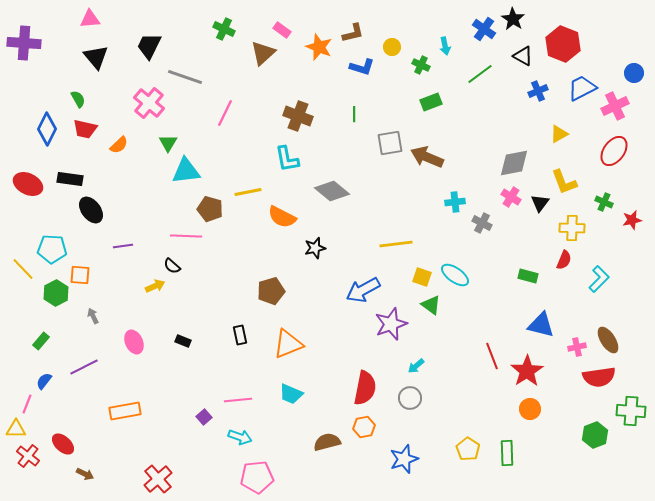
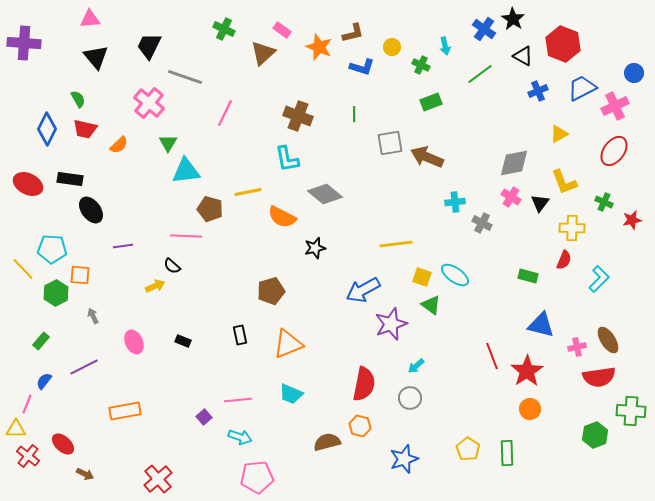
gray diamond at (332, 191): moved 7 px left, 3 px down
red semicircle at (365, 388): moved 1 px left, 4 px up
orange hexagon at (364, 427): moved 4 px left, 1 px up; rotated 25 degrees clockwise
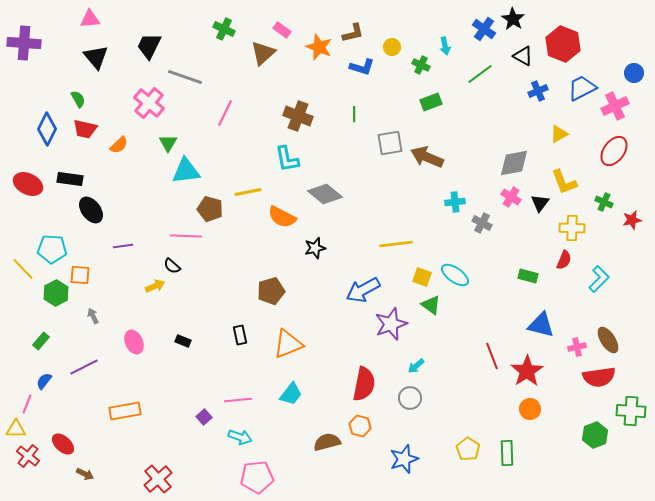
cyan trapezoid at (291, 394): rotated 75 degrees counterclockwise
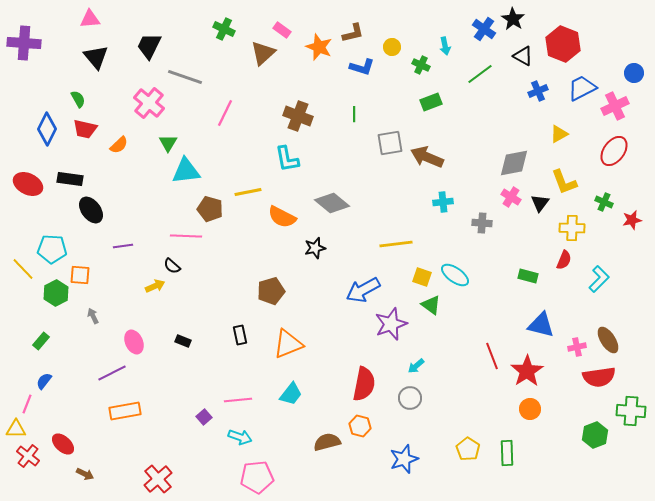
gray diamond at (325, 194): moved 7 px right, 9 px down
cyan cross at (455, 202): moved 12 px left
gray cross at (482, 223): rotated 24 degrees counterclockwise
purple line at (84, 367): moved 28 px right, 6 px down
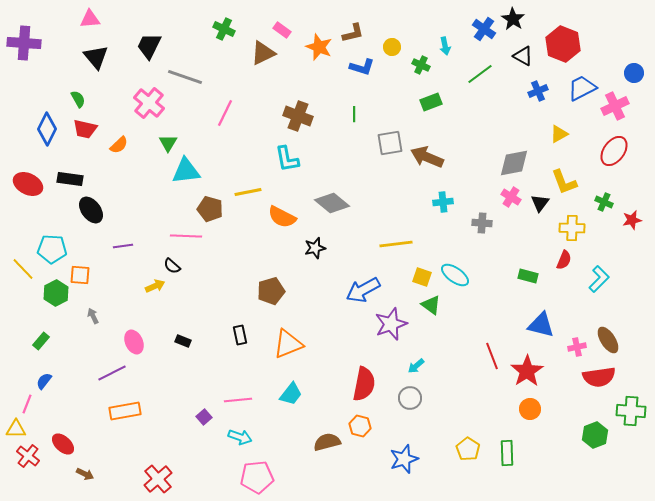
brown triangle at (263, 53): rotated 16 degrees clockwise
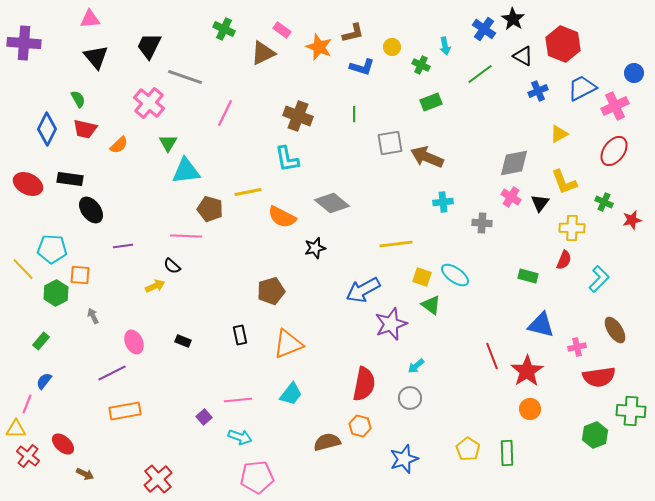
brown ellipse at (608, 340): moved 7 px right, 10 px up
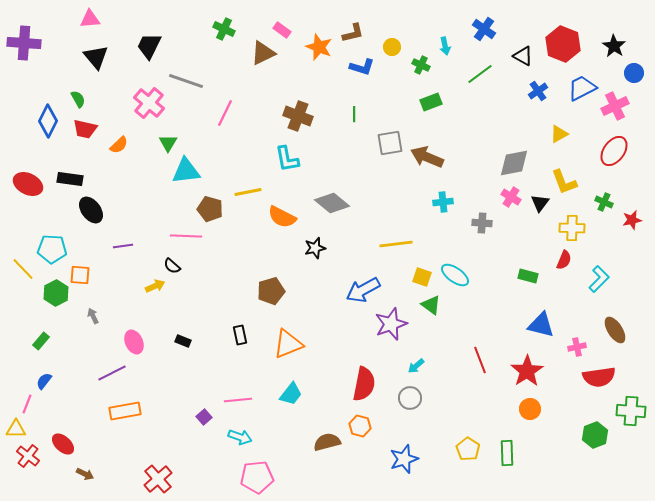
black star at (513, 19): moved 101 px right, 27 px down
gray line at (185, 77): moved 1 px right, 4 px down
blue cross at (538, 91): rotated 12 degrees counterclockwise
blue diamond at (47, 129): moved 1 px right, 8 px up
red line at (492, 356): moved 12 px left, 4 px down
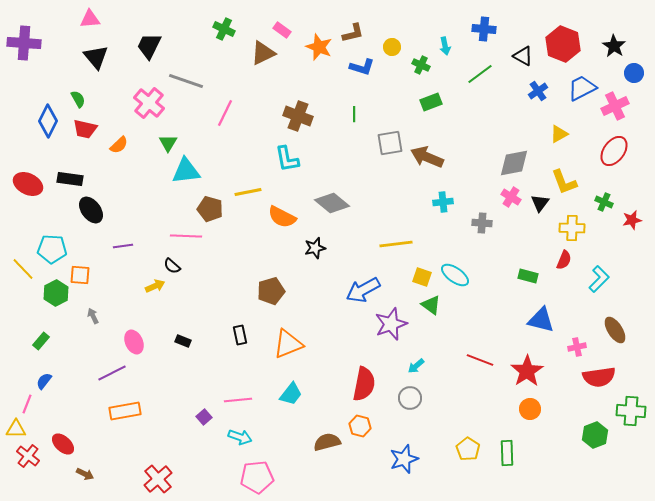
blue cross at (484, 29): rotated 30 degrees counterclockwise
blue triangle at (541, 325): moved 5 px up
red line at (480, 360): rotated 48 degrees counterclockwise
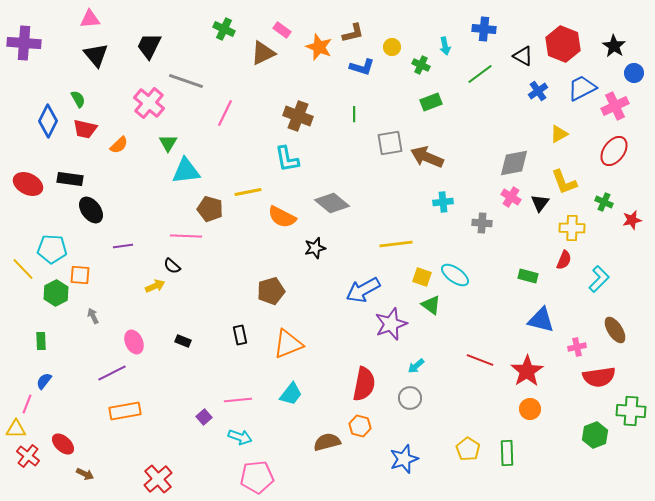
black triangle at (96, 57): moved 2 px up
green rectangle at (41, 341): rotated 42 degrees counterclockwise
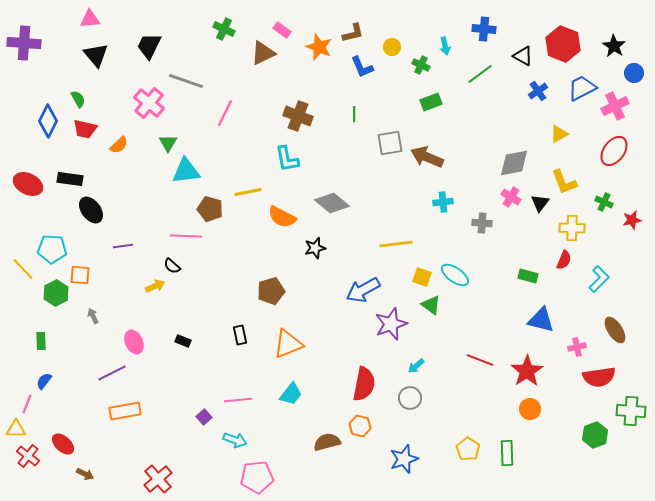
blue L-shape at (362, 67): rotated 50 degrees clockwise
cyan arrow at (240, 437): moved 5 px left, 3 px down
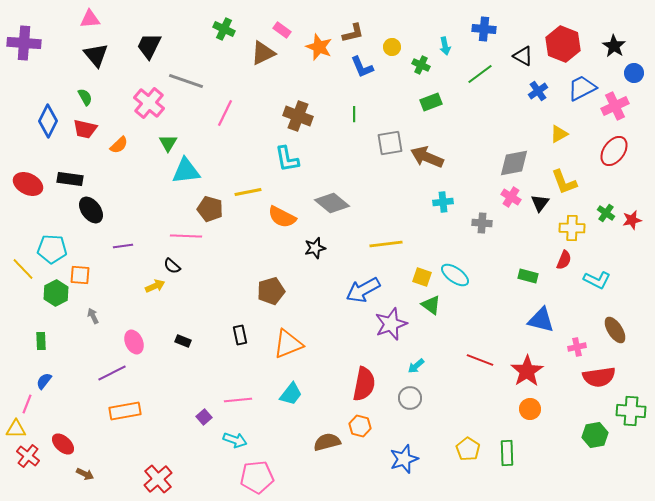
green semicircle at (78, 99): moved 7 px right, 2 px up
green cross at (604, 202): moved 2 px right, 11 px down; rotated 12 degrees clockwise
yellow line at (396, 244): moved 10 px left
cyan L-shape at (599, 279): moved 2 px left, 1 px down; rotated 72 degrees clockwise
green hexagon at (595, 435): rotated 10 degrees clockwise
